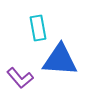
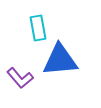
blue triangle: rotated 9 degrees counterclockwise
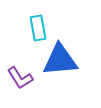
purple L-shape: rotated 8 degrees clockwise
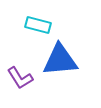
cyan rectangle: moved 3 px up; rotated 65 degrees counterclockwise
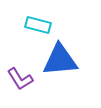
purple L-shape: moved 1 px down
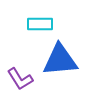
cyan rectangle: moved 2 px right, 1 px up; rotated 15 degrees counterclockwise
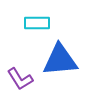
cyan rectangle: moved 3 px left, 1 px up
